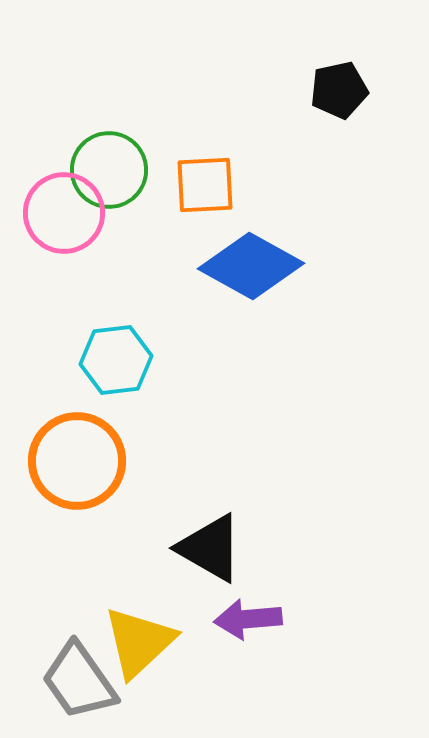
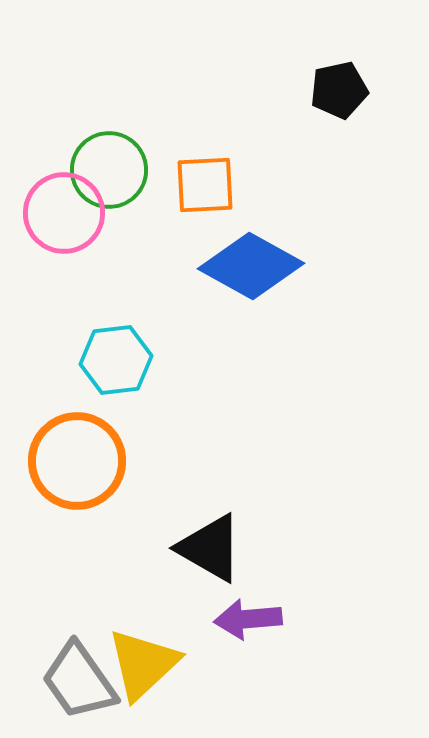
yellow triangle: moved 4 px right, 22 px down
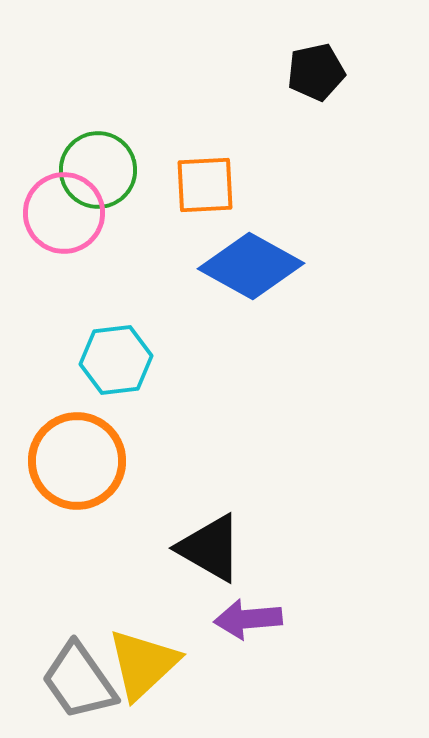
black pentagon: moved 23 px left, 18 px up
green circle: moved 11 px left
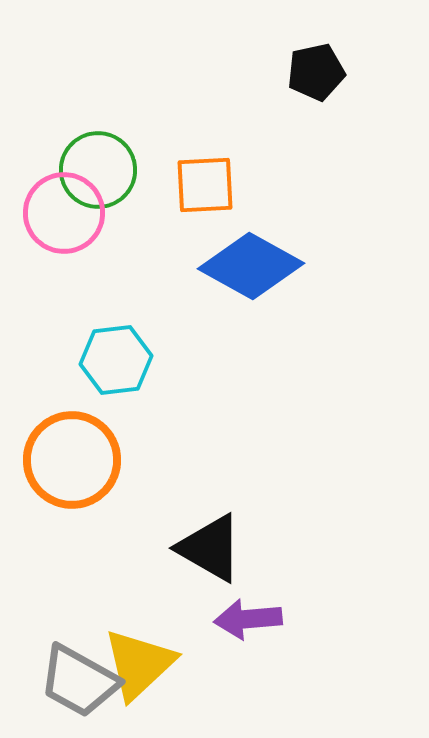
orange circle: moved 5 px left, 1 px up
yellow triangle: moved 4 px left
gray trapezoid: rotated 26 degrees counterclockwise
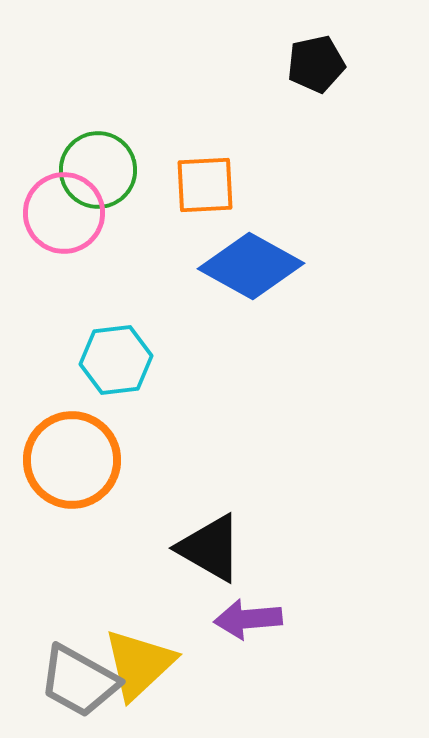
black pentagon: moved 8 px up
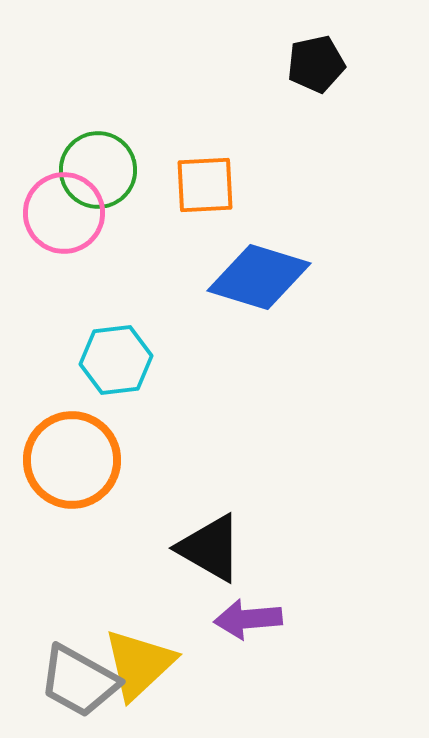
blue diamond: moved 8 px right, 11 px down; rotated 12 degrees counterclockwise
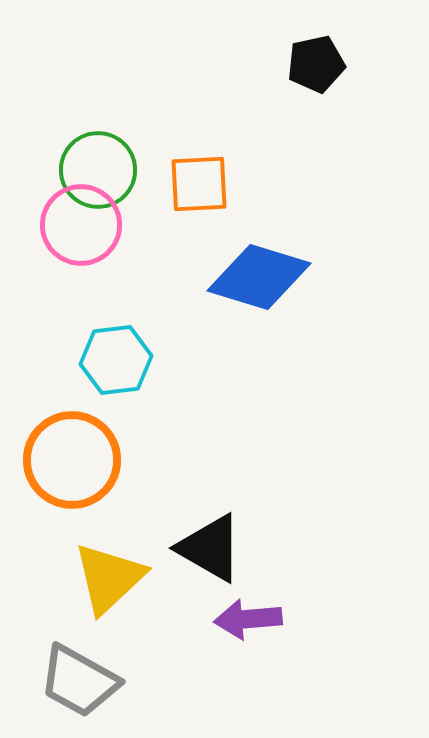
orange square: moved 6 px left, 1 px up
pink circle: moved 17 px right, 12 px down
yellow triangle: moved 30 px left, 86 px up
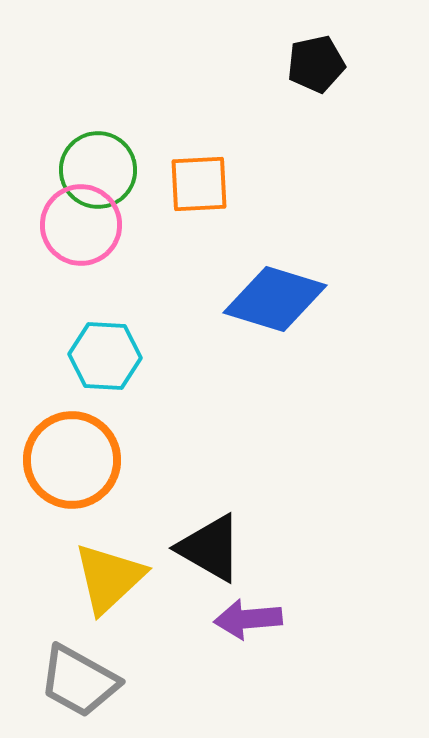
blue diamond: moved 16 px right, 22 px down
cyan hexagon: moved 11 px left, 4 px up; rotated 10 degrees clockwise
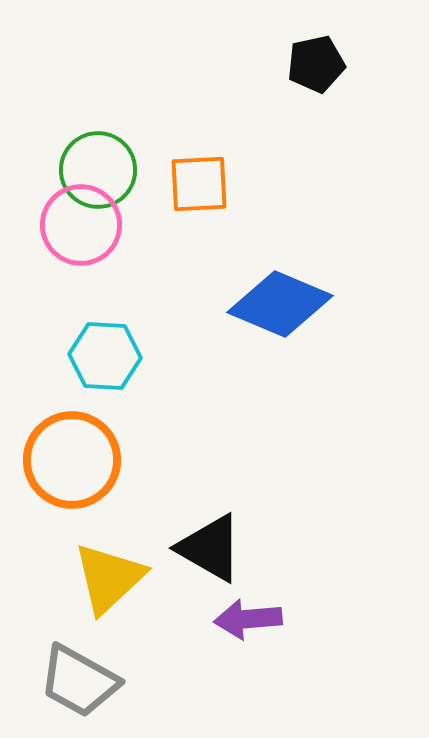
blue diamond: moved 5 px right, 5 px down; rotated 6 degrees clockwise
